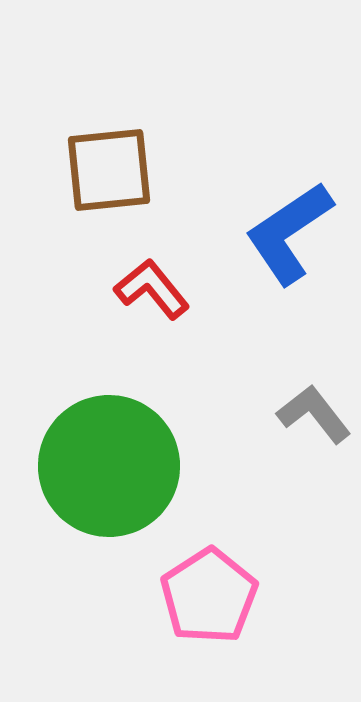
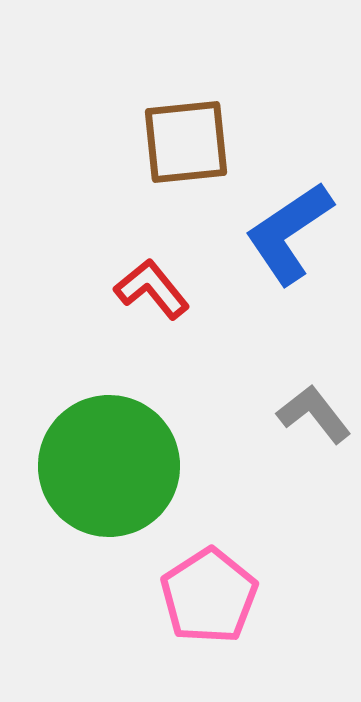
brown square: moved 77 px right, 28 px up
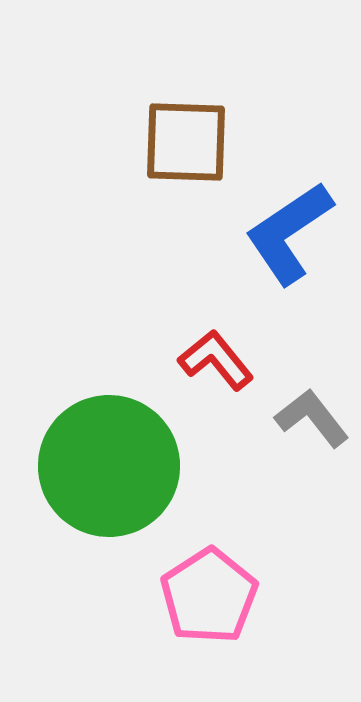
brown square: rotated 8 degrees clockwise
red L-shape: moved 64 px right, 71 px down
gray L-shape: moved 2 px left, 4 px down
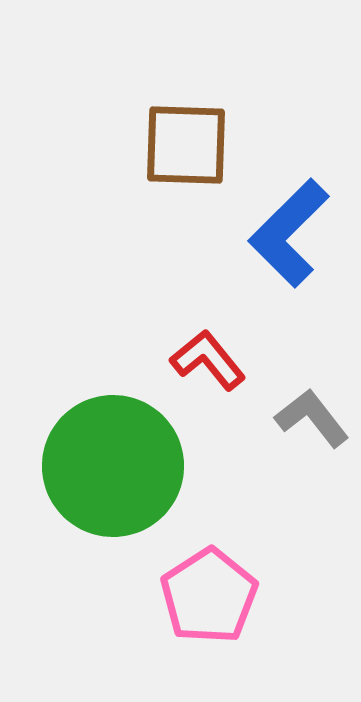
brown square: moved 3 px down
blue L-shape: rotated 11 degrees counterclockwise
red L-shape: moved 8 px left
green circle: moved 4 px right
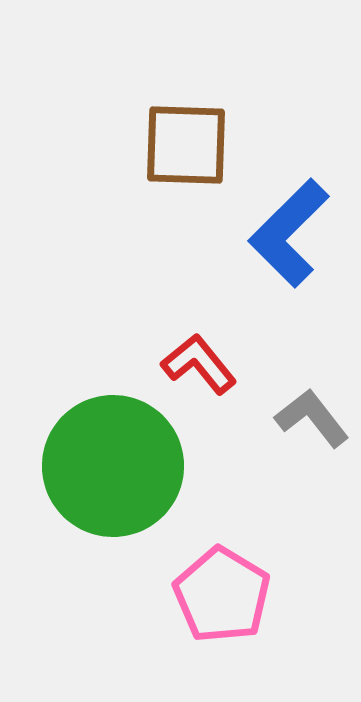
red L-shape: moved 9 px left, 4 px down
pink pentagon: moved 13 px right, 1 px up; rotated 8 degrees counterclockwise
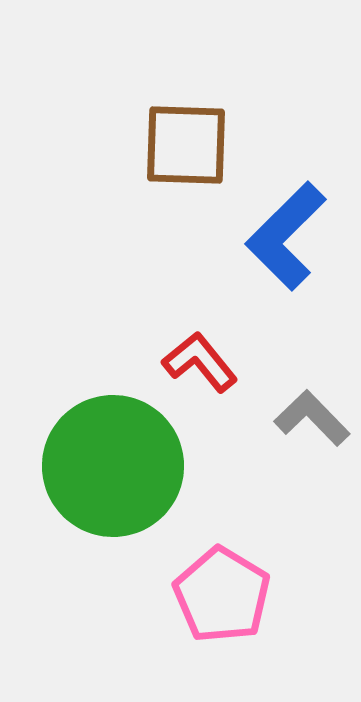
blue L-shape: moved 3 px left, 3 px down
red L-shape: moved 1 px right, 2 px up
gray L-shape: rotated 6 degrees counterclockwise
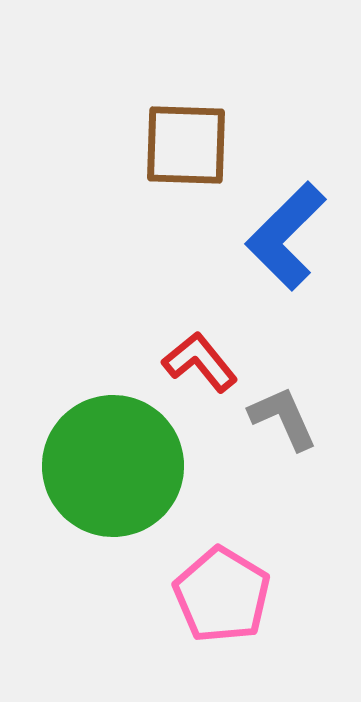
gray L-shape: moved 29 px left; rotated 20 degrees clockwise
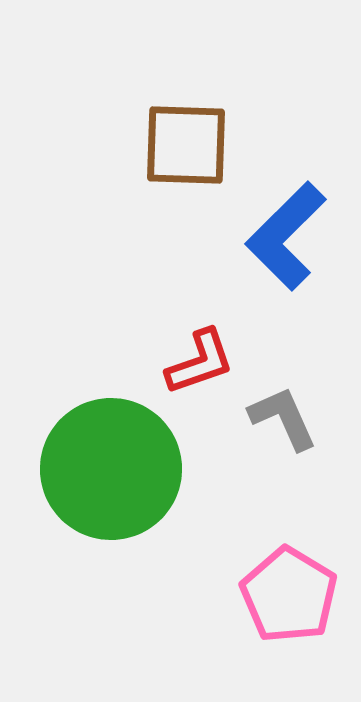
red L-shape: rotated 110 degrees clockwise
green circle: moved 2 px left, 3 px down
pink pentagon: moved 67 px right
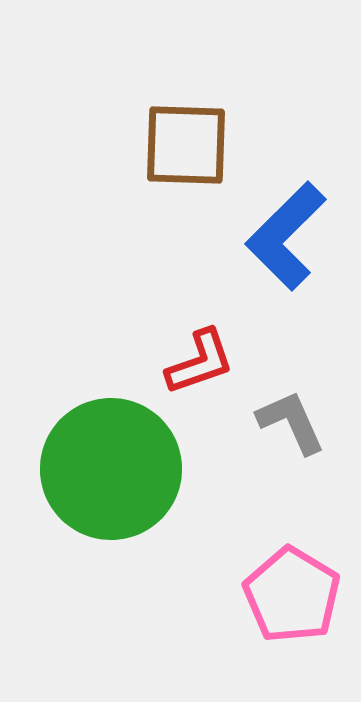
gray L-shape: moved 8 px right, 4 px down
pink pentagon: moved 3 px right
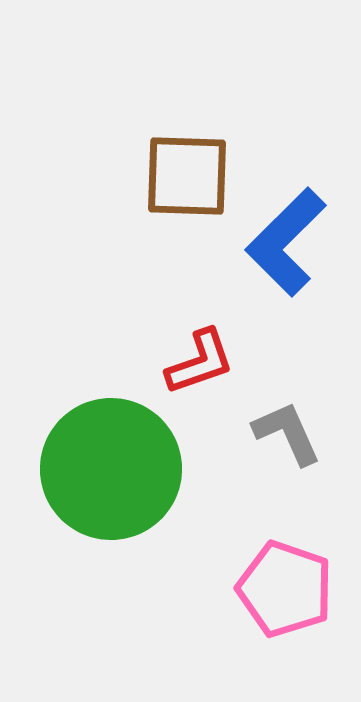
brown square: moved 1 px right, 31 px down
blue L-shape: moved 6 px down
gray L-shape: moved 4 px left, 11 px down
pink pentagon: moved 7 px left, 6 px up; rotated 12 degrees counterclockwise
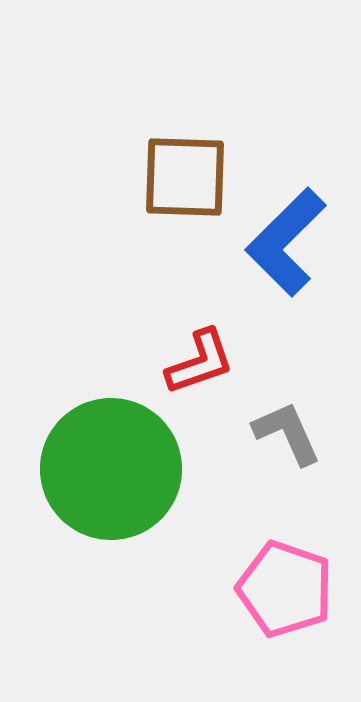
brown square: moved 2 px left, 1 px down
